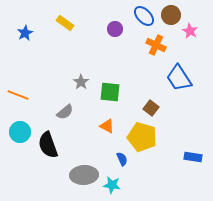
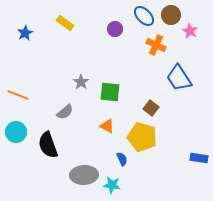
cyan circle: moved 4 px left
blue rectangle: moved 6 px right, 1 px down
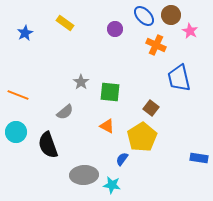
blue trapezoid: rotated 20 degrees clockwise
yellow pentagon: rotated 24 degrees clockwise
blue semicircle: rotated 120 degrees counterclockwise
